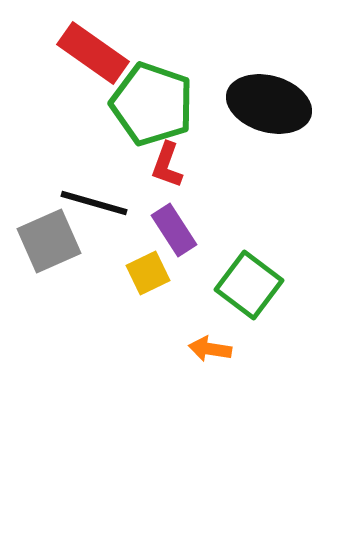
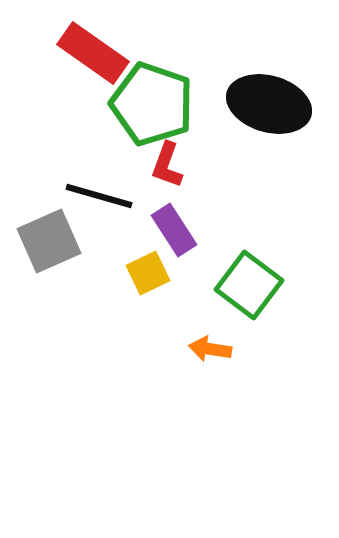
black line: moved 5 px right, 7 px up
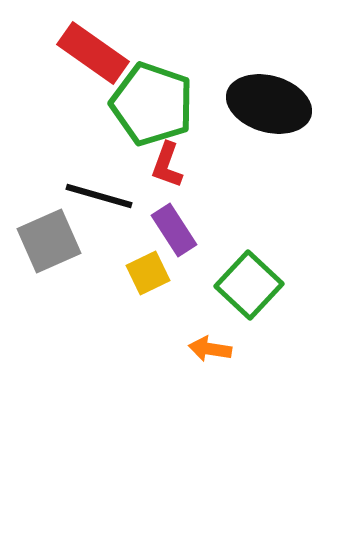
green square: rotated 6 degrees clockwise
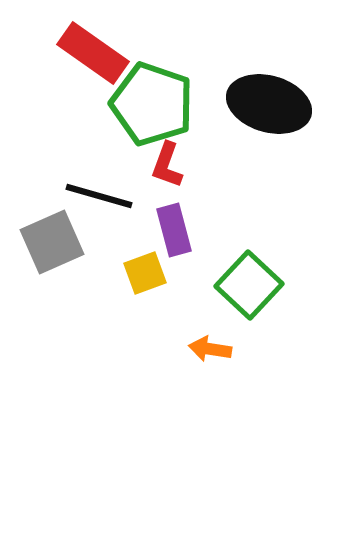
purple rectangle: rotated 18 degrees clockwise
gray square: moved 3 px right, 1 px down
yellow square: moved 3 px left; rotated 6 degrees clockwise
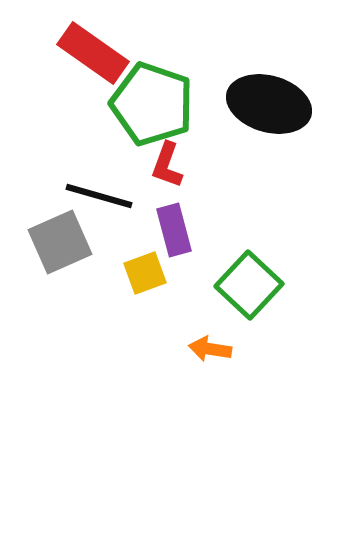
gray square: moved 8 px right
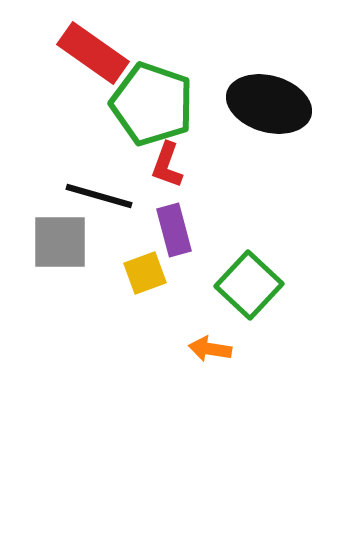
gray square: rotated 24 degrees clockwise
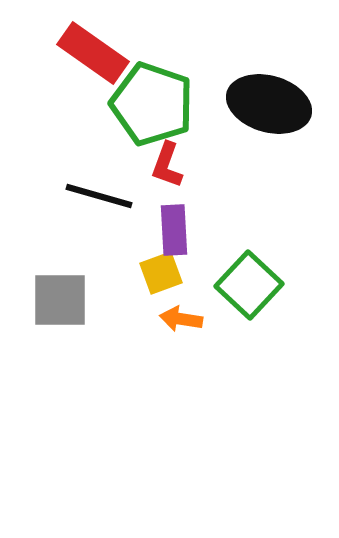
purple rectangle: rotated 12 degrees clockwise
gray square: moved 58 px down
yellow square: moved 16 px right
orange arrow: moved 29 px left, 30 px up
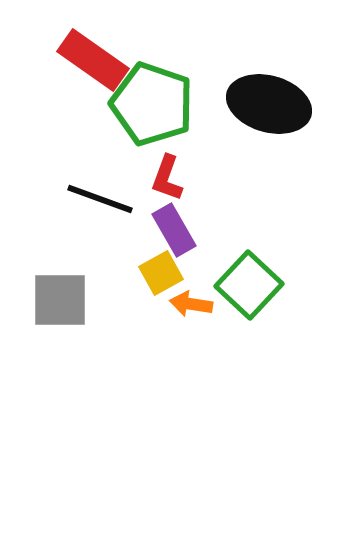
red rectangle: moved 7 px down
red L-shape: moved 13 px down
black line: moved 1 px right, 3 px down; rotated 4 degrees clockwise
purple rectangle: rotated 27 degrees counterclockwise
yellow square: rotated 9 degrees counterclockwise
orange arrow: moved 10 px right, 15 px up
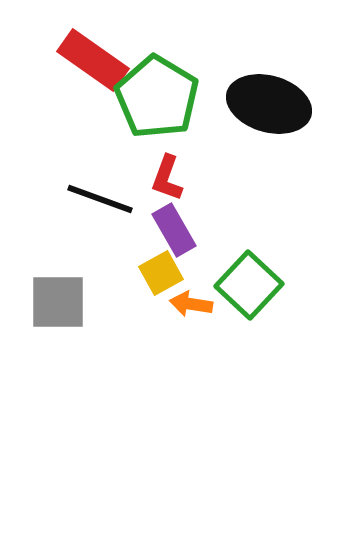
green pentagon: moved 5 px right, 7 px up; rotated 12 degrees clockwise
gray square: moved 2 px left, 2 px down
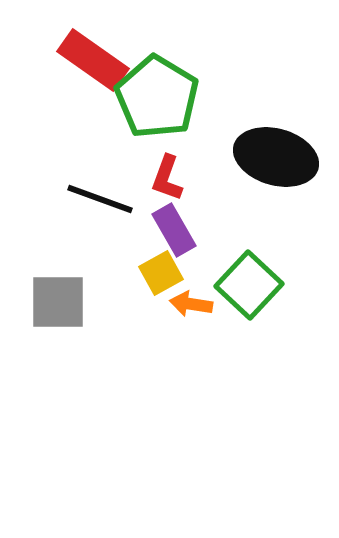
black ellipse: moved 7 px right, 53 px down
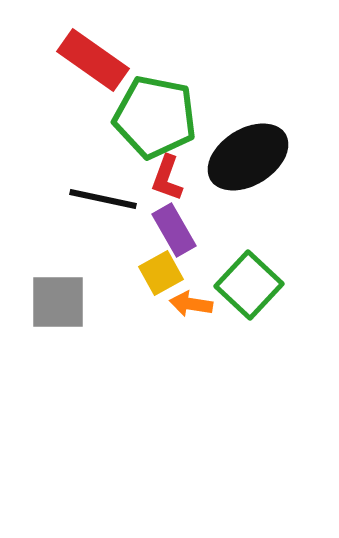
green pentagon: moved 2 px left, 20 px down; rotated 20 degrees counterclockwise
black ellipse: moved 28 px left; rotated 48 degrees counterclockwise
black line: moved 3 px right; rotated 8 degrees counterclockwise
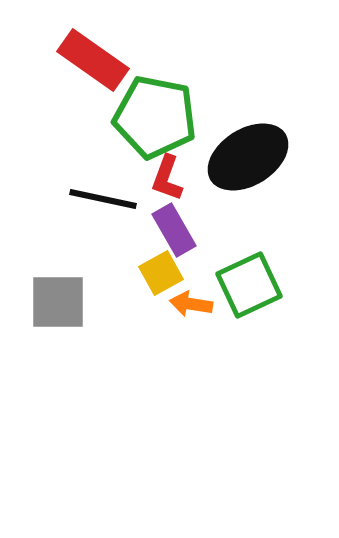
green square: rotated 22 degrees clockwise
